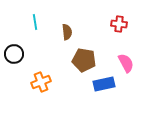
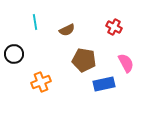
red cross: moved 5 px left, 3 px down; rotated 21 degrees clockwise
brown semicircle: moved 2 px up; rotated 70 degrees clockwise
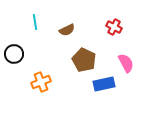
brown pentagon: rotated 15 degrees clockwise
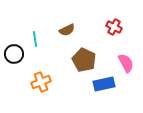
cyan line: moved 17 px down
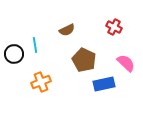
cyan line: moved 6 px down
pink semicircle: rotated 18 degrees counterclockwise
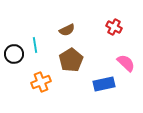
brown pentagon: moved 13 px left; rotated 15 degrees clockwise
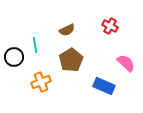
red cross: moved 4 px left, 1 px up
black circle: moved 3 px down
blue rectangle: moved 2 px down; rotated 35 degrees clockwise
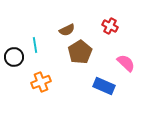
brown pentagon: moved 9 px right, 8 px up
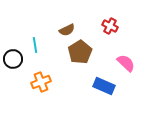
black circle: moved 1 px left, 2 px down
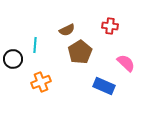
red cross: rotated 21 degrees counterclockwise
cyan line: rotated 14 degrees clockwise
